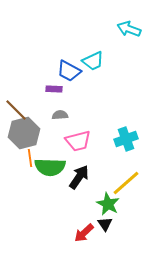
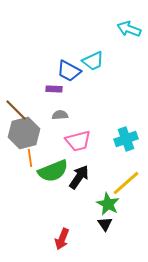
green semicircle: moved 3 px right, 4 px down; rotated 24 degrees counterclockwise
red arrow: moved 22 px left, 6 px down; rotated 25 degrees counterclockwise
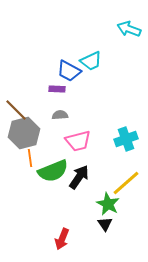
cyan trapezoid: moved 2 px left
purple rectangle: moved 3 px right
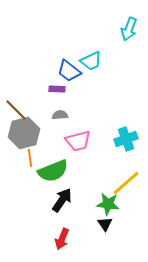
cyan arrow: rotated 90 degrees counterclockwise
blue trapezoid: rotated 10 degrees clockwise
black arrow: moved 17 px left, 23 px down
green star: rotated 20 degrees counterclockwise
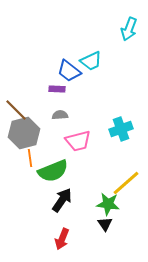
cyan cross: moved 5 px left, 10 px up
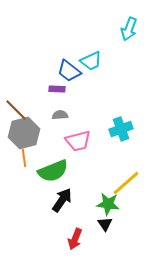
orange line: moved 6 px left
red arrow: moved 13 px right
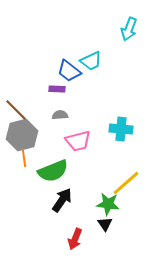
cyan cross: rotated 25 degrees clockwise
gray hexagon: moved 2 px left, 2 px down
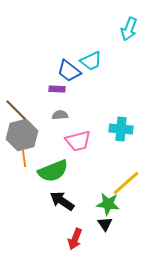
black arrow: moved 1 px down; rotated 90 degrees counterclockwise
